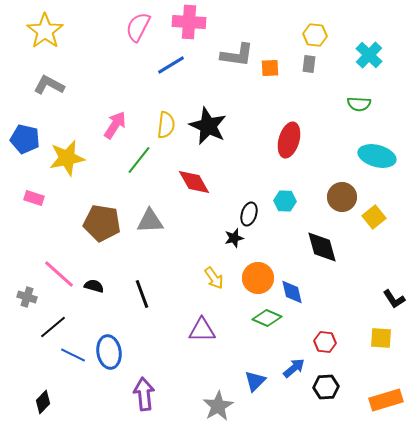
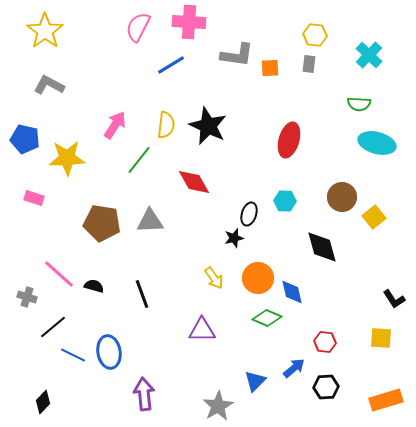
cyan ellipse at (377, 156): moved 13 px up
yellow star at (67, 158): rotated 9 degrees clockwise
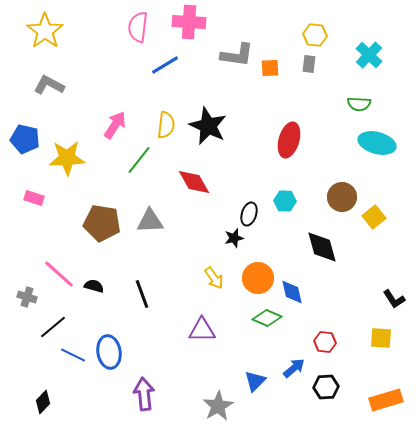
pink semicircle at (138, 27): rotated 20 degrees counterclockwise
blue line at (171, 65): moved 6 px left
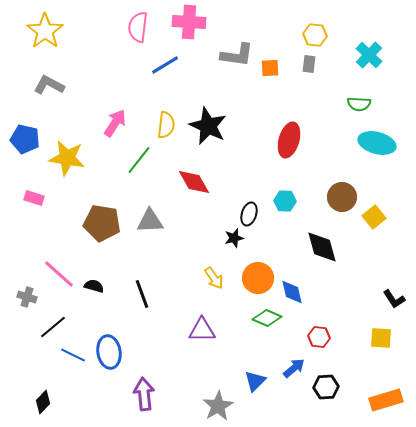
pink arrow at (115, 125): moved 2 px up
yellow star at (67, 158): rotated 12 degrees clockwise
red hexagon at (325, 342): moved 6 px left, 5 px up
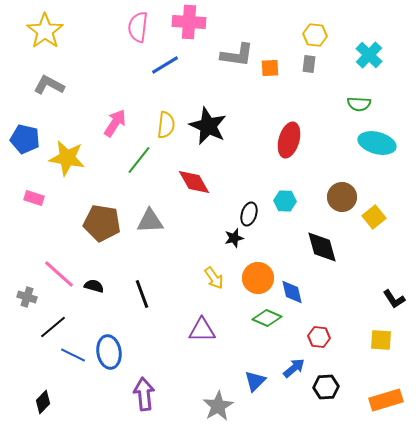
yellow square at (381, 338): moved 2 px down
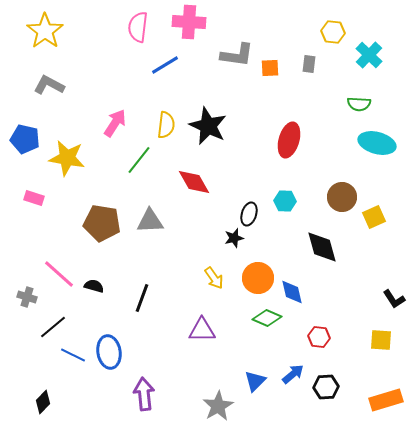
yellow hexagon at (315, 35): moved 18 px right, 3 px up
yellow square at (374, 217): rotated 15 degrees clockwise
black line at (142, 294): moved 4 px down; rotated 40 degrees clockwise
blue arrow at (294, 368): moved 1 px left, 6 px down
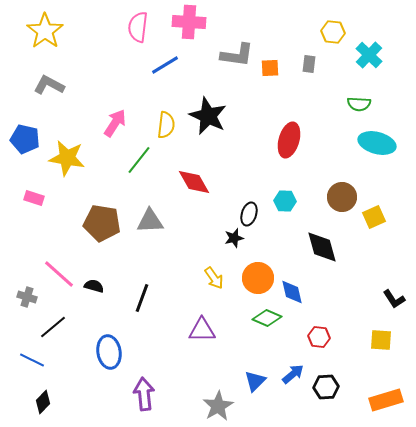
black star at (208, 126): moved 10 px up
blue line at (73, 355): moved 41 px left, 5 px down
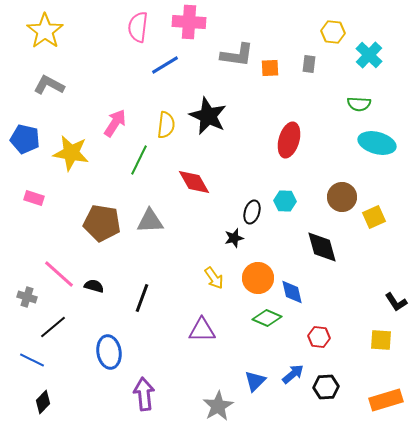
yellow star at (67, 158): moved 4 px right, 5 px up
green line at (139, 160): rotated 12 degrees counterclockwise
black ellipse at (249, 214): moved 3 px right, 2 px up
black L-shape at (394, 299): moved 2 px right, 3 px down
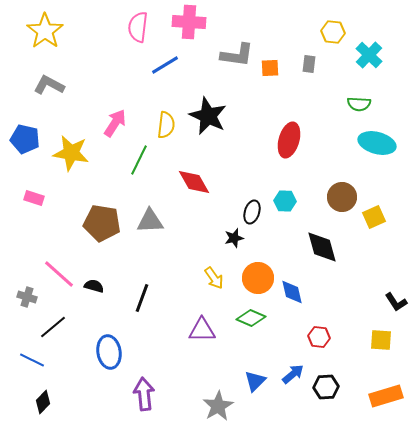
green diamond at (267, 318): moved 16 px left
orange rectangle at (386, 400): moved 4 px up
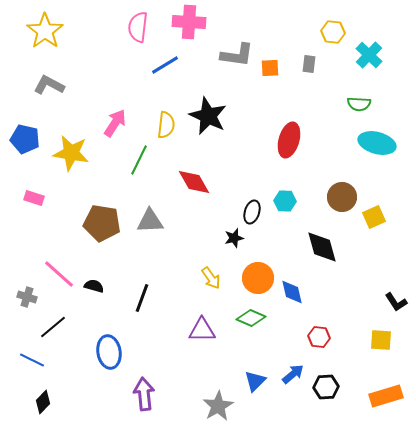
yellow arrow at (214, 278): moved 3 px left
